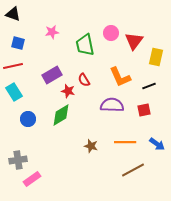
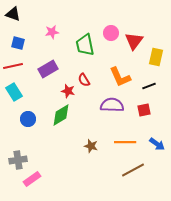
purple rectangle: moved 4 px left, 6 px up
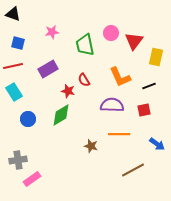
orange line: moved 6 px left, 8 px up
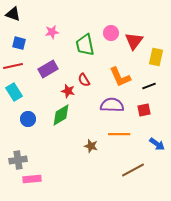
blue square: moved 1 px right
pink rectangle: rotated 30 degrees clockwise
